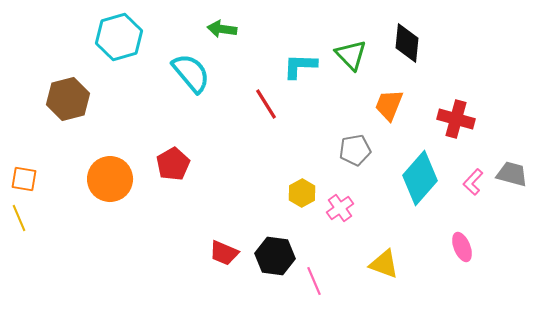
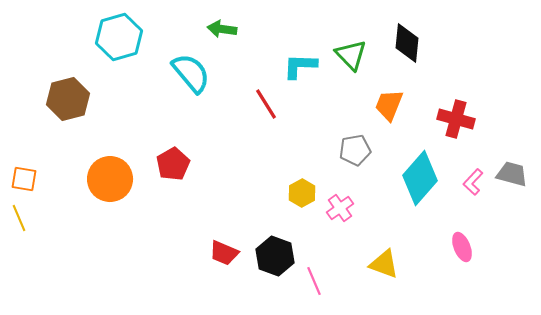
black hexagon: rotated 12 degrees clockwise
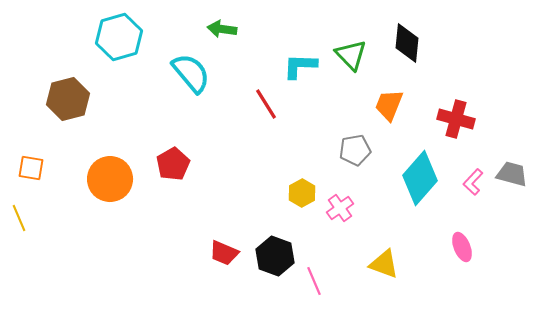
orange square: moved 7 px right, 11 px up
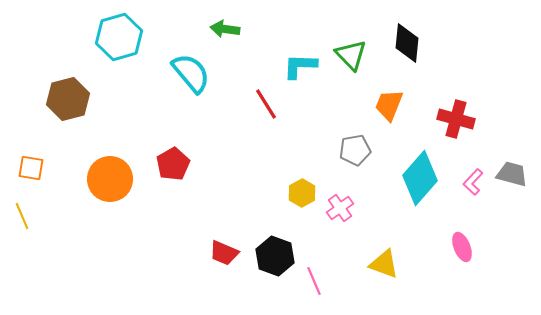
green arrow: moved 3 px right
yellow line: moved 3 px right, 2 px up
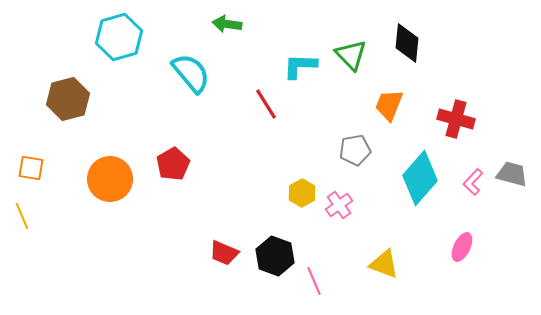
green arrow: moved 2 px right, 5 px up
pink cross: moved 1 px left, 3 px up
pink ellipse: rotated 48 degrees clockwise
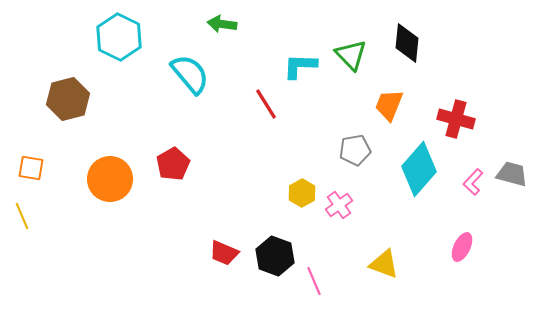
green arrow: moved 5 px left
cyan hexagon: rotated 18 degrees counterclockwise
cyan semicircle: moved 1 px left, 1 px down
cyan diamond: moved 1 px left, 9 px up
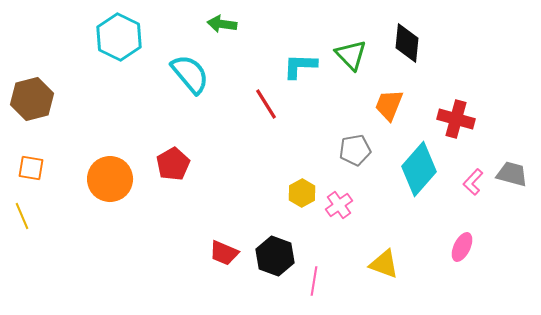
brown hexagon: moved 36 px left
pink line: rotated 32 degrees clockwise
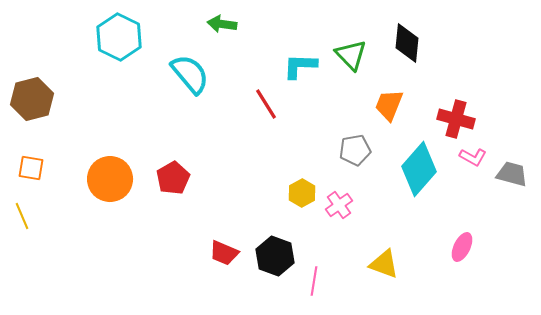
red pentagon: moved 14 px down
pink L-shape: moved 25 px up; rotated 104 degrees counterclockwise
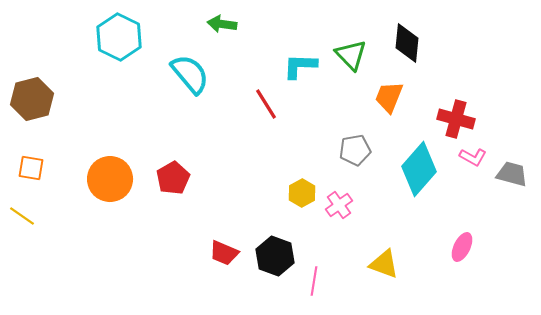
orange trapezoid: moved 8 px up
yellow line: rotated 32 degrees counterclockwise
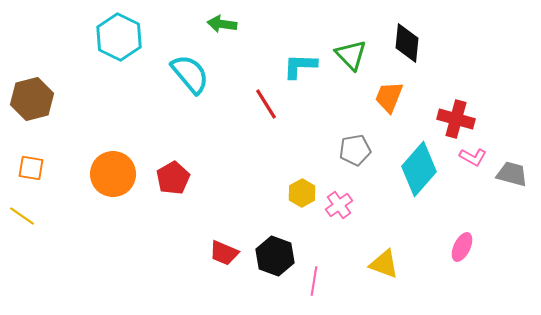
orange circle: moved 3 px right, 5 px up
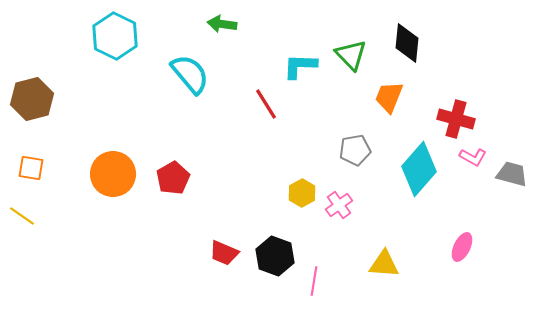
cyan hexagon: moved 4 px left, 1 px up
yellow triangle: rotated 16 degrees counterclockwise
